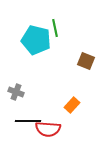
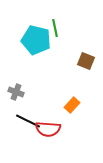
black line: rotated 25 degrees clockwise
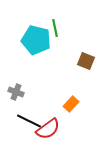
orange rectangle: moved 1 px left, 1 px up
black line: moved 1 px right
red semicircle: rotated 40 degrees counterclockwise
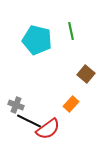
green line: moved 16 px right, 3 px down
cyan pentagon: moved 1 px right
brown square: moved 13 px down; rotated 18 degrees clockwise
gray cross: moved 13 px down
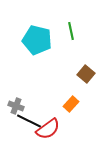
gray cross: moved 1 px down
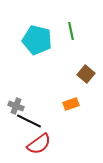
orange rectangle: rotated 28 degrees clockwise
red semicircle: moved 9 px left, 15 px down
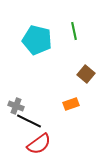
green line: moved 3 px right
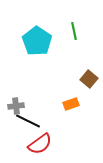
cyan pentagon: moved 1 px down; rotated 20 degrees clockwise
brown square: moved 3 px right, 5 px down
gray cross: rotated 28 degrees counterclockwise
black line: moved 1 px left
red semicircle: moved 1 px right
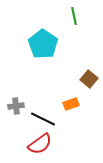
green line: moved 15 px up
cyan pentagon: moved 6 px right, 3 px down
black line: moved 15 px right, 2 px up
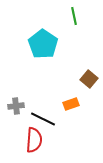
red semicircle: moved 6 px left, 4 px up; rotated 50 degrees counterclockwise
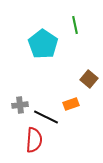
green line: moved 1 px right, 9 px down
gray cross: moved 4 px right, 1 px up
black line: moved 3 px right, 2 px up
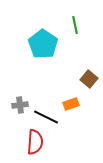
red semicircle: moved 1 px right, 2 px down
